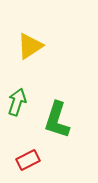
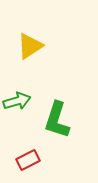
green arrow: moved 1 px up; rotated 56 degrees clockwise
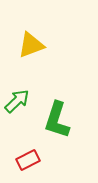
yellow triangle: moved 1 px right, 1 px up; rotated 12 degrees clockwise
green arrow: rotated 28 degrees counterclockwise
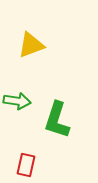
green arrow: rotated 52 degrees clockwise
red rectangle: moved 2 px left, 5 px down; rotated 50 degrees counterclockwise
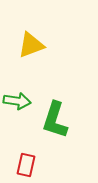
green L-shape: moved 2 px left
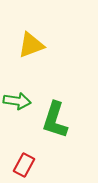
red rectangle: moved 2 px left; rotated 15 degrees clockwise
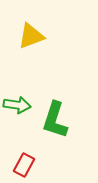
yellow triangle: moved 9 px up
green arrow: moved 4 px down
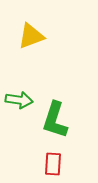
green arrow: moved 2 px right, 5 px up
red rectangle: moved 29 px right, 1 px up; rotated 25 degrees counterclockwise
